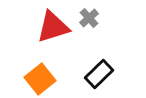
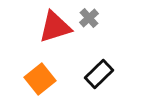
red triangle: moved 2 px right
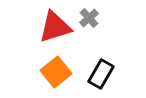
black rectangle: moved 2 px right; rotated 16 degrees counterclockwise
orange square: moved 16 px right, 7 px up
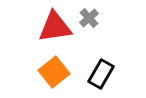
red triangle: rotated 9 degrees clockwise
orange square: moved 2 px left
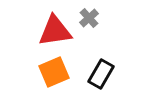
red triangle: moved 4 px down
orange square: rotated 16 degrees clockwise
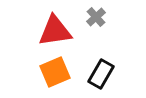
gray cross: moved 7 px right, 1 px up
orange square: moved 1 px right
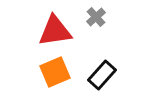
black rectangle: moved 1 px right, 1 px down; rotated 12 degrees clockwise
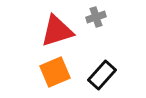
gray cross: rotated 24 degrees clockwise
red triangle: moved 2 px right; rotated 9 degrees counterclockwise
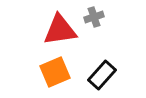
gray cross: moved 2 px left
red triangle: moved 3 px right, 1 px up; rotated 9 degrees clockwise
